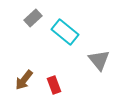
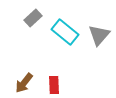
gray triangle: moved 25 px up; rotated 20 degrees clockwise
brown arrow: moved 3 px down
red rectangle: rotated 18 degrees clockwise
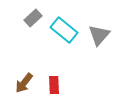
cyan rectangle: moved 1 px left, 2 px up
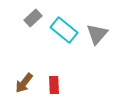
gray triangle: moved 2 px left, 1 px up
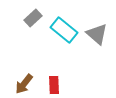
gray triangle: rotated 30 degrees counterclockwise
brown arrow: moved 1 px down
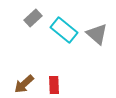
brown arrow: rotated 10 degrees clockwise
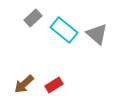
red rectangle: rotated 60 degrees clockwise
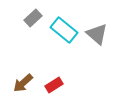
brown arrow: moved 1 px left, 1 px up
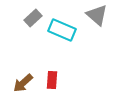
cyan rectangle: moved 2 px left; rotated 16 degrees counterclockwise
gray triangle: moved 19 px up
red rectangle: moved 2 px left, 5 px up; rotated 54 degrees counterclockwise
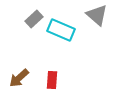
gray rectangle: moved 1 px right, 1 px down
cyan rectangle: moved 1 px left
brown arrow: moved 4 px left, 5 px up
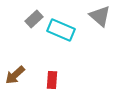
gray triangle: moved 3 px right, 1 px down
brown arrow: moved 4 px left, 3 px up
